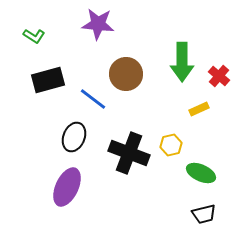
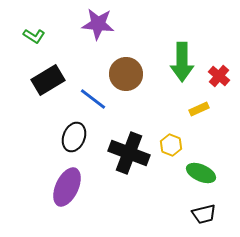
black rectangle: rotated 16 degrees counterclockwise
yellow hexagon: rotated 25 degrees counterclockwise
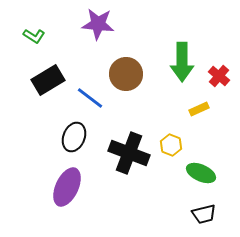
blue line: moved 3 px left, 1 px up
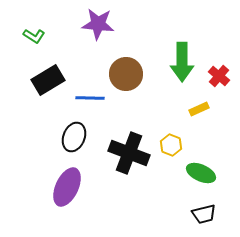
blue line: rotated 36 degrees counterclockwise
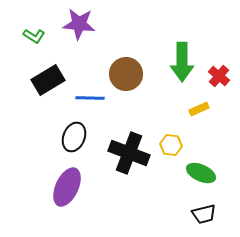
purple star: moved 19 px left
yellow hexagon: rotated 15 degrees counterclockwise
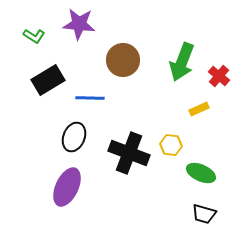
green arrow: rotated 21 degrees clockwise
brown circle: moved 3 px left, 14 px up
black trapezoid: rotated 30 degrees clockwise
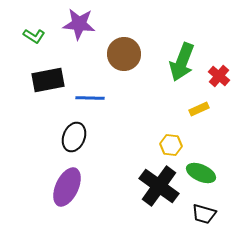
brown circle: moved 1 px right, 6 px up
black rectangle: rotated 20 degrees clockwise
black cross: moved 30 px right, 33 px down; rotated 15 degrees clockwise
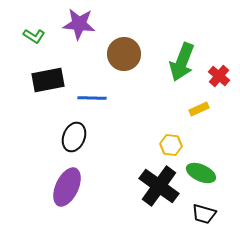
blue line: moved 2 px right
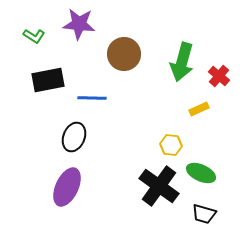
green arrow: rotated 6 degrees counterclockwise
